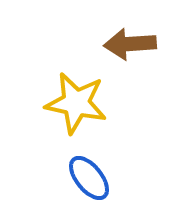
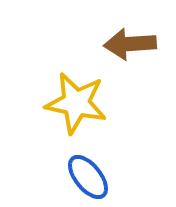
blue ellipse: moved 1 px left, 1 px up
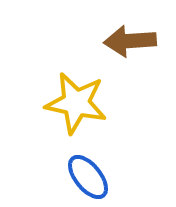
brown arrow: moved 3 px up
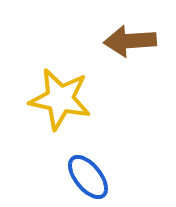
yellow star: moved 16 px left, 4 px up
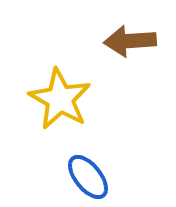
yellow star: rotated 18 degrees clockwise
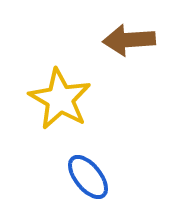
brown arrow: moved 1 px left, 1 px up
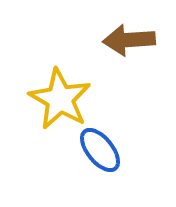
blue ellipse: moved 12 px right, 27 px up
